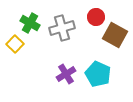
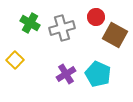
yellow square: moved 16 px down
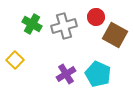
green cross: moved 2 px right, 1 px down
gray cross: moved 2 px right, 2 px up
